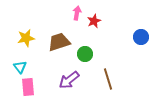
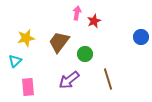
brown trapezoid: rotated 35 degrees counterclockwise
cyan triangle: moved 5 px left, 6 px up; rotated 24 degrees clockwise
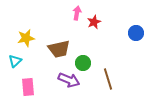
red star: moved 1 px down
blue circle: moved 5 px left, 4 px up
brown trapezoid: moved 7 px down; rotated 140 degrees counterclockwise
green circle: moved 2 px left, 9 px down
purple arrow: rotated 120 degrees counterclockwise
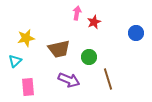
green circle: moved 6 px right, 6 px up
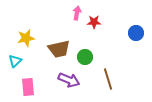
red star: rotated 24 degrees clockwise
green circle: moved 4 px left
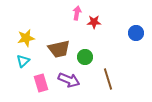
cyan triangle: moved 8 px right
pink rectangle: moved 13 px right, 4 px up; rotated 12 degrees counterclockwise
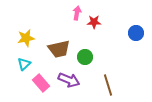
cyan triangle: moved 1 px right, 3 px down
brown line: moved 6 px down
pink rectangle: rotated 24 degrees counterclockwise
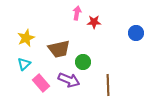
yellow star: rotated 12 degrees counterclockwise
green circle: moved 2 px left, 5 px down
brown line: rotated 15 degrees clockwise
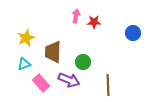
pink arrow: moved 1 px left, 3 px down
blue circle: moved 3 px left
brown trapezoid: moved 6 px left, 3 px down; rotated 105 degrees clockwise
cyan triangle: rotated 24 degrees clockwise
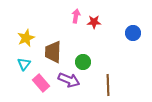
cyan triangle: rotated 32 degrees counterclockwise
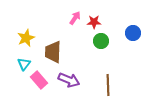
pink arrow: moved 1 px left, 2 px down; rotated 24 degrees clockwise
green circle: moved 18 px right, 21 px up
pink rectangle: moved 2 px left, 3 px up
